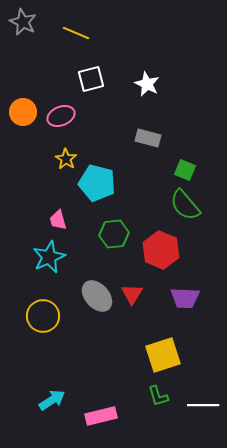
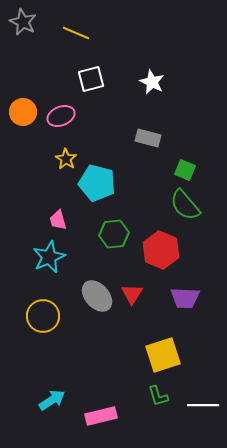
white star: moved 5 px right, 2 px up
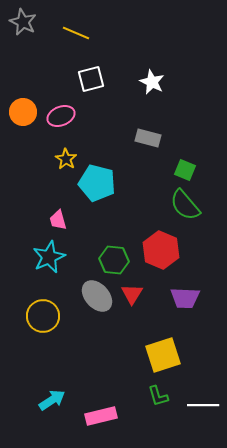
green hexagon: moved 26 px down; rotated 12 degrees clockwise
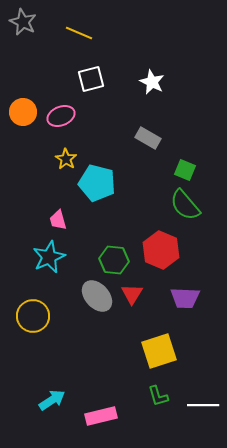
yellow line: moved 3 px right
gray rectangle: rotated 15 degrees clockwise
yellow circle: moved 10 px left
yellow square: moved 4 px left, 4 px up
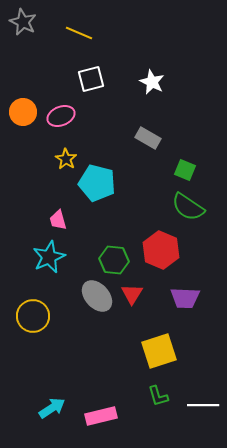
green semicircle: moved 3 px right, 2 px down; rotated 16 degrees counterclockwise
cyan arrow: moved 8 px down
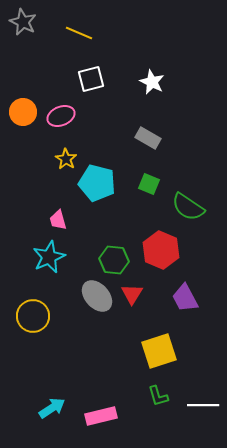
green square: moved 36 px left, 14 px down
purple trapezoid: rotated 60 degrees clockwise
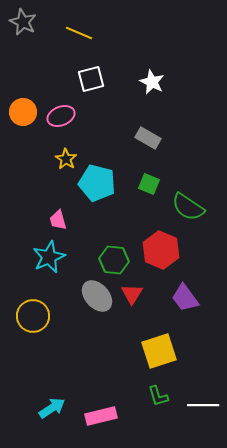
purple trapezoid: rotated 8 degrees counterclockwise
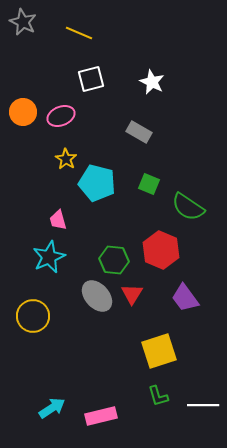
gray rectangle: moved 9 px left, 6 px up
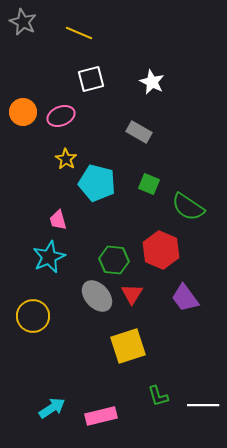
yellow square: moved 31 px left, 5 px up
